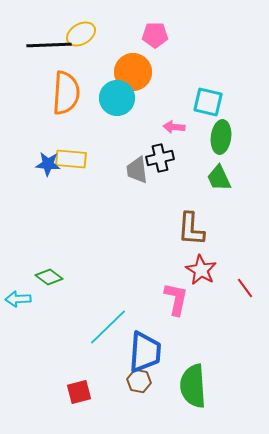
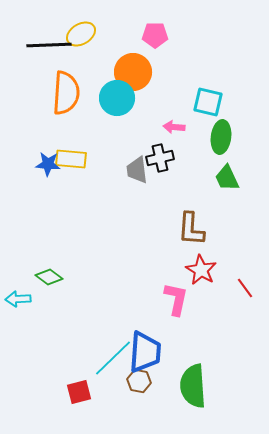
green trapezoid: moved 8 px right
cyan line: moved 5 px right, 31 px down
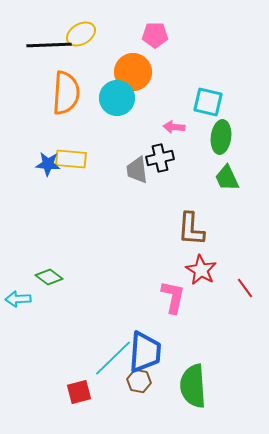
pink L-shape: moved 3 px left, 2 px up
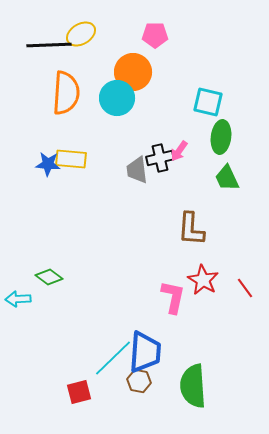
pink arrow: moved 5 px right, 24 px down; rotated 60 degrees counterclockwise
red star: moved 2 px right, 10 px down
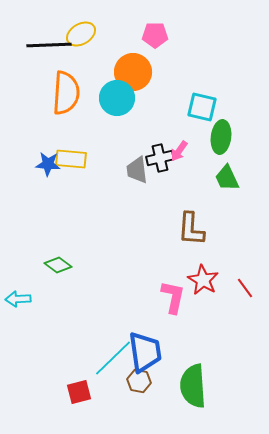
cyan square: moved 6 px left, 5 px down
green diamond: moved 9 px right, 12 px up
blue trapezoid: rotated 12 degrees counterclockwise
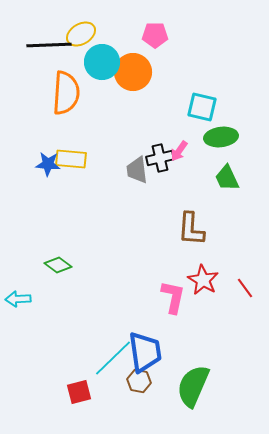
cyan circle: moved 15 px left, 36 px up
green ellipse: rotated 76 degrees clockwise
green semicircle: rotated 27 degrees clockwise
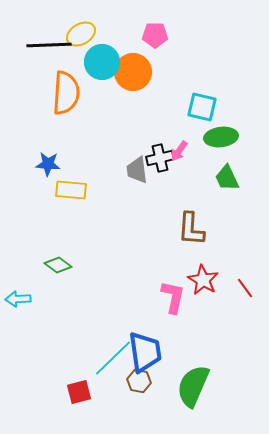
yellow rectangle: moved 31 px down
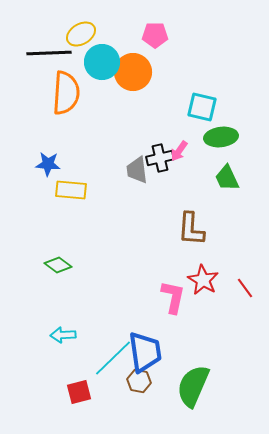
black line: moved 8 px down
cyan arrow: moved 45 px right, 36 px down
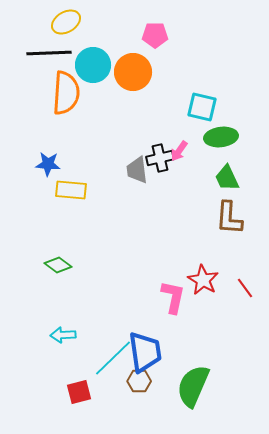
yellow ellipse: moved 15 px left, 12 px up
cyan circle: moved 9 px left, 3 px down
brown L-shape: moved 38 px right, 11 px up
brown hexagon: rotated 10 degrees counterclockwise
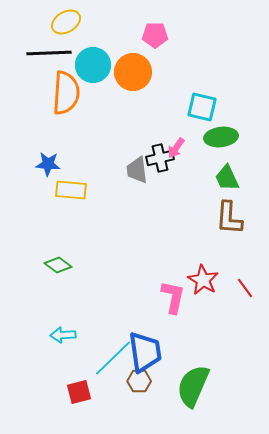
pink arrow: moved 3 px left, 3 px up
